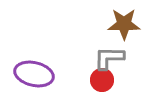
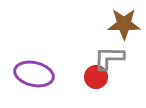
red circle: moved 6 px left, 3 px up
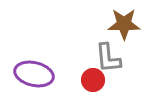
gray L-shape: moved 1 px left; rotated 96 degrees counterclockwise
red circle: moved 3 px left, 3 px down
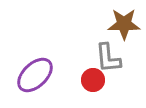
purple ellipse: moved 1 px right, 1 px down; rotated 57 degrees counterclockwise
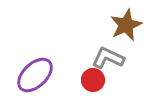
brown star: moved 2 px right, 1 px down; rotated 24 degrees counterclockwise
gray L-shape: rotated 120 degrees clockwise
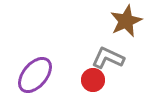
brown star: moved 4 px up
purple ellipse: rotated 6 degrees counterclockwise
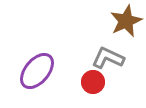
purple ellipse: moved 2 px right, 4 px up
red circle: moved 2 px down
